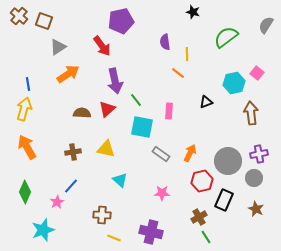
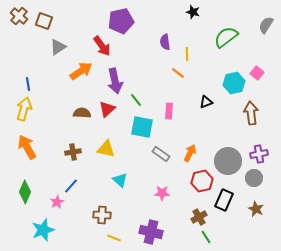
orange arrow at (68, 74): moved 13 px right, 3 px up
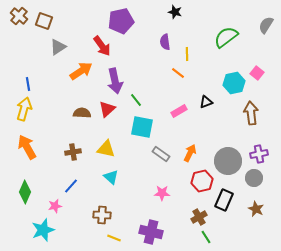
black star at (193, 12): moved 18 px left
pink rectangle at (169, 111): moved 10 px right; rotated 56 degrees clockwise
cyan triangle at (120, 180): moved 9 px left, 3 px up
pink star at (57, 202): moved 2 px left, 4 px down; rotated 16 degrees clockwise
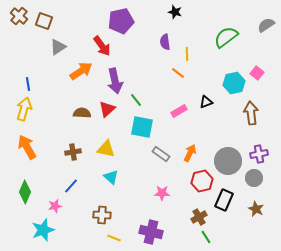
gray semicircle at (266, 25): rotated 24 degrees clockwise
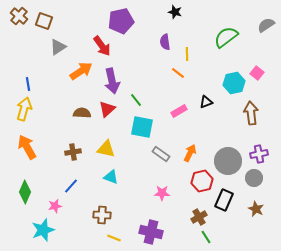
purple arrow at (115, 81): moved 3 px left
cyan triangle at (111, 177): rotated 21 degrees counterclockwise
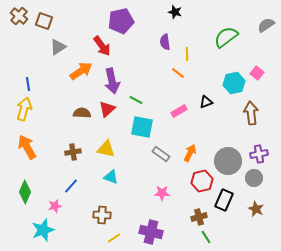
green line at (136, 100): rotated 24 degrees counterclockwise
brown cross at (199, 217): rotated 14 degrees clockwise
yellow line at (114, 238): rotated 56 degrees counterclockwise
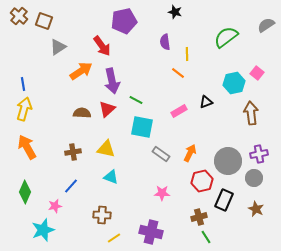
purple pentagon at (121, 21): moved 3 px right
blue line at (28, 84): moved 5 px left
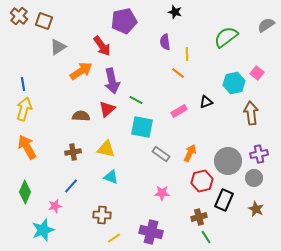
brown semicircle at (82, 113): moved 1 px left, 3 px down
